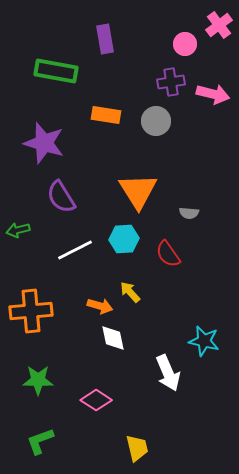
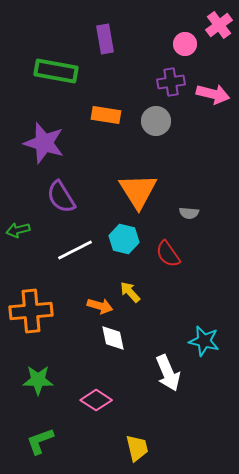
cyan hexagon: rotated 16 degrees clockwise
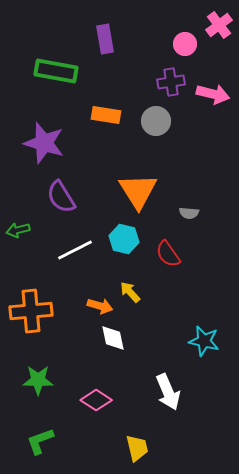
white arrow: moved 19 px down
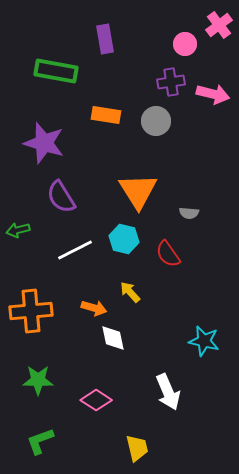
orange arrow: moved 6 px left, 2 px down
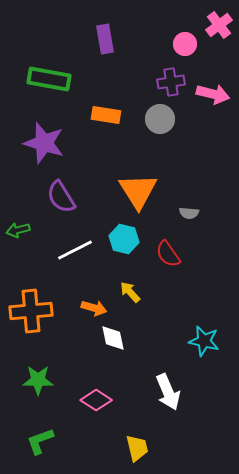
green rectangle: moved 7 px left, 8 px down
gray circle: moved 4 px right, 2 px up
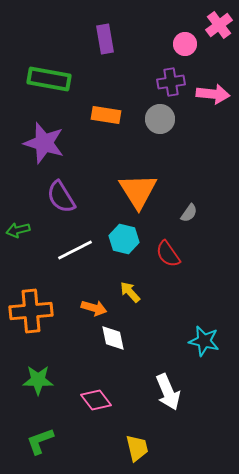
pink arrow: rotated 8 degrees counterclockwise
gray semicircle: rotated 60 degrees counterclockwise
pink diamond: rotated 20 degrees clockwise
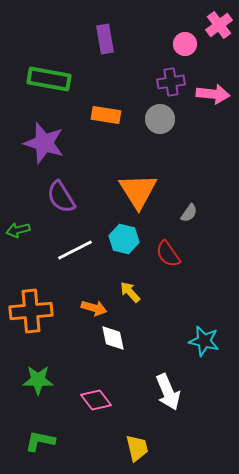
green L-shape: rotated 32 degrees clockwise
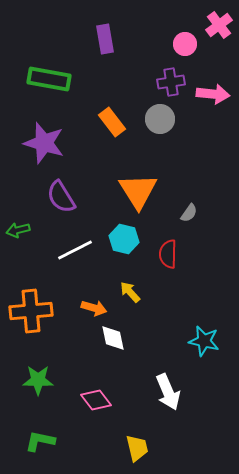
orange rectangle: moved 6 px right, 7 px down; rotated 44 degrees clockwise
red semicircle: rotated 36 degrees clockwise
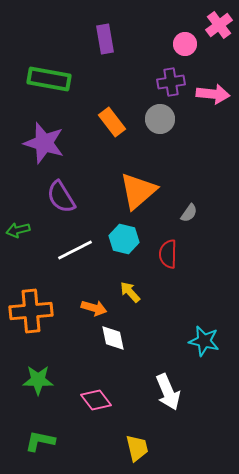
orange triangle: rotated 21 degrees clockwise
